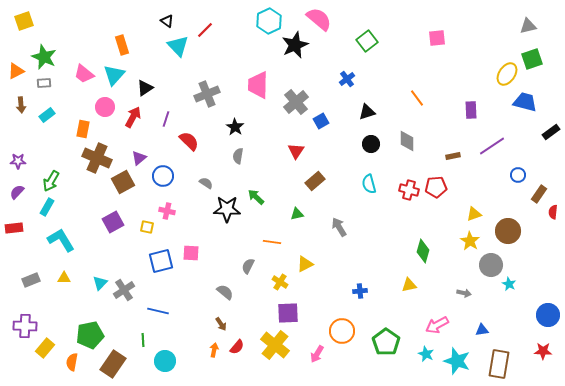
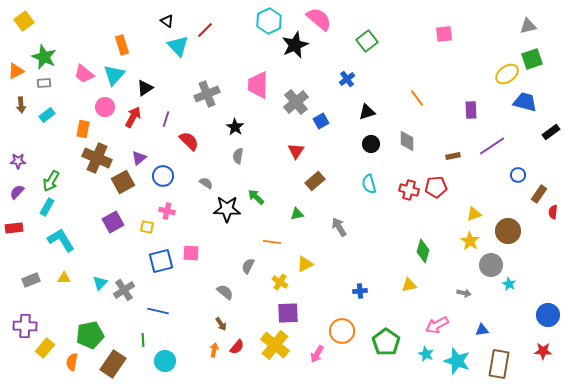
yellow square at (24, 21): rotated 18 degrees counterclockwise
pink square at (437, 38): moved 7 px right, 4 px up
yellow ellipse at (507, 74): rotated 20 degrees clockwise
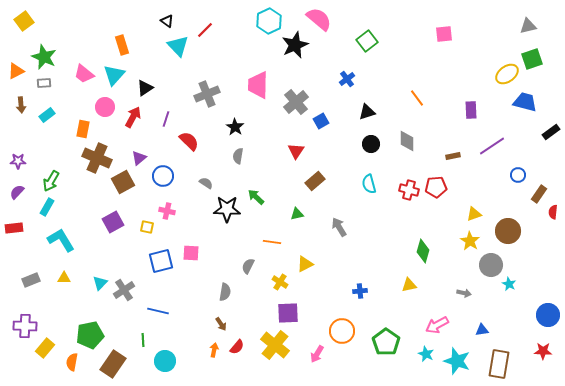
gray semicircle at (225, 292): rotated 60 degrees clockwise
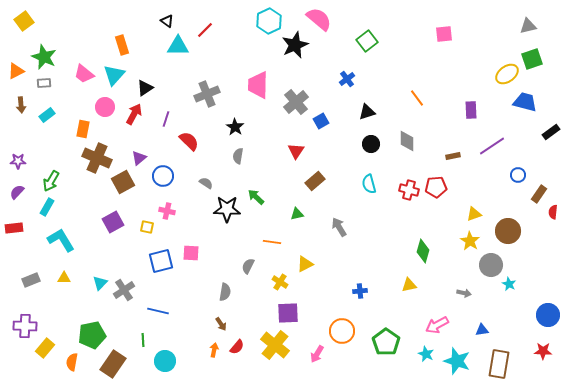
cyan triangle at (178, 46): rotated 45 degrees counterclockwise
red arrow at (133, 117): moved 1 px right, 3 px up
green pentagon at (90, 335): moved 2 px right
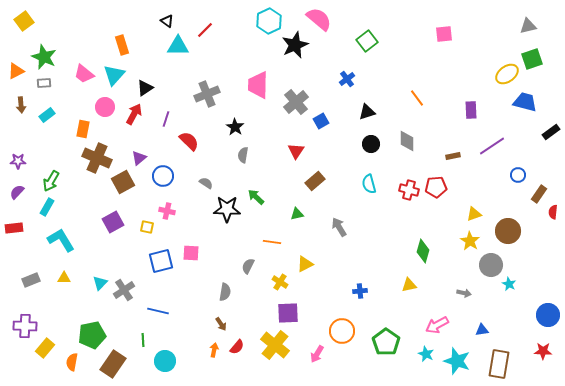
gray semicircle at (238, 156): moved 5 px right, 1 px up
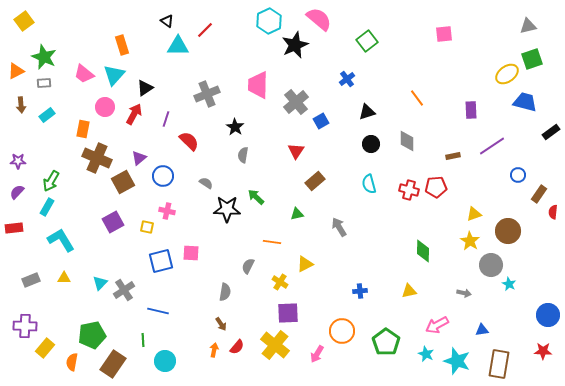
green diamond at (423, 251): rotated 15 degrees counterclockwise
yellow triangle at (409, 285): moved 6 px down
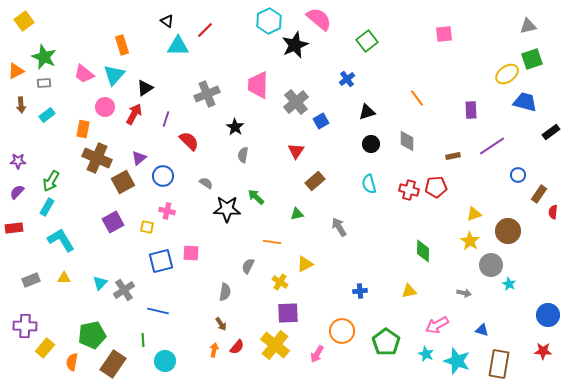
blue triangle at (482, 330): rotated 24 degrees clockwise
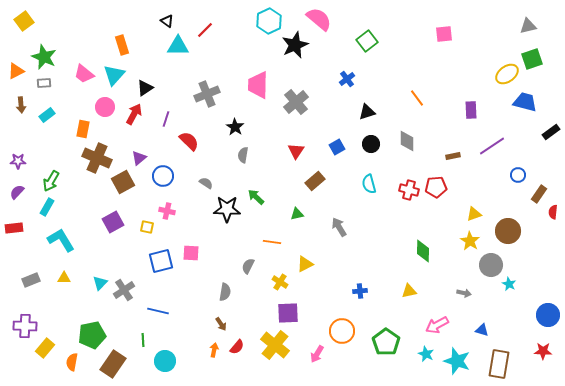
blue square at (321, 121): moved 16 px right, 26 px down
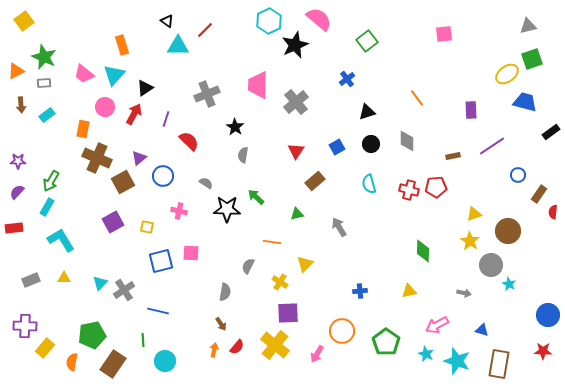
pink cross at (167, 211): moved 12 px right
yellow triangle at (305, 264): rotated 18 degrees counterclockwise
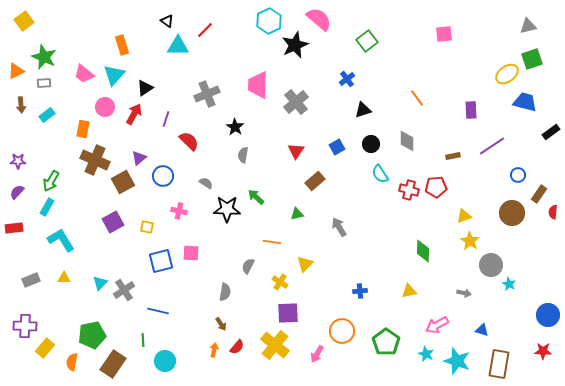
black triangle at (367, 112): moved 4 px left, 2 px up
brown cross at (97, 158): moved 2 px left, 2 px down
cyan semicircle at (369, 184): moved 11 px right, 10 px up; rotated 18 degrees counterclockwise
yellow triangle at (474, 214): moved 10 px left, 2 px down
brown circle at (508, 231): moved 4 px right, 18 px up
